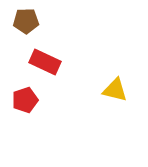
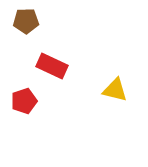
red rectangle: moved 7 px right, 4 px down
red pentagon: moved 1 px left, 1 px down
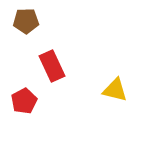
red rectangle: rotated 40 degrees clockwise
red pentagon: rotated 10 degrees counterclockwise
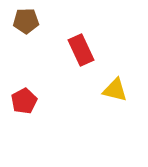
red rectangle: moved 29 px right, 16 px up
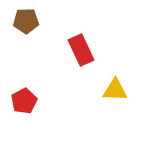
yellow triangle: rotated 12 degrees counterclockwise
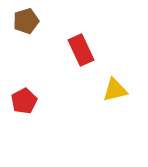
brown pentagon: rotated 15 degrees counterclockwise
yellow triangle: rotated 16 degrees counterclockwise
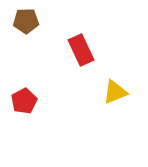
brown pentagon: rotated 15 degrees clockwise
yellow triangle: moved 2 px down; rotated 8 degrees counterclockwise
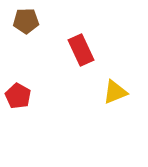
red pentagon: moved 6 px left, 5 px up; rotated 15 degrees counterclockwise
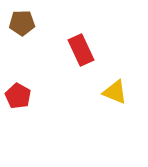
brown pentagon: moved 4 px left, 2 px down
yellow triangle: rotated 44 degrees clockwise
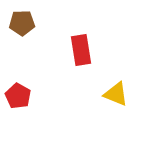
red rectangle: rotated 16 degrees clockwise
yellow triangle: moved 1 px right, 2 px down
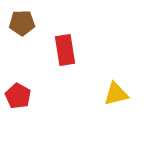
red rectangle: moved 16 px left
yellow triangle: rotated 36 degrees counterclockwise
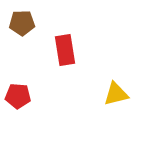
red pentagon: rotated 25 degrees counterclockwise
